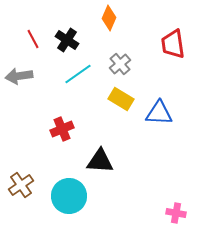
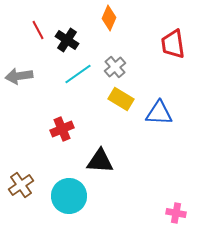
red line: moved 5 px right, 9 px up
gray cross: moved 5 px left, 3 px down
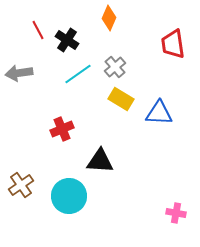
gray arrow: moved 3 px up
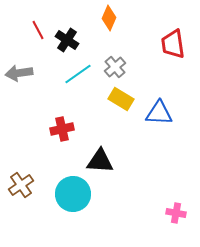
red cross: rotated 10 degrees clockwise
cyan circle: moved 4 px right, 2 px up
